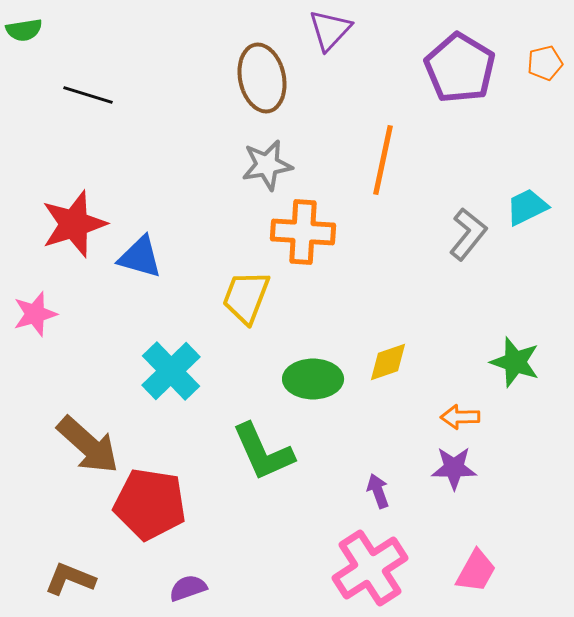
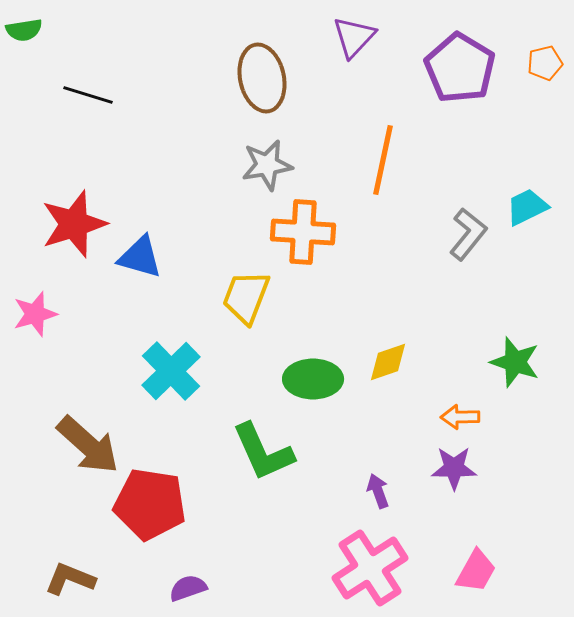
purple triangle: moved 24 px right, 7 px down
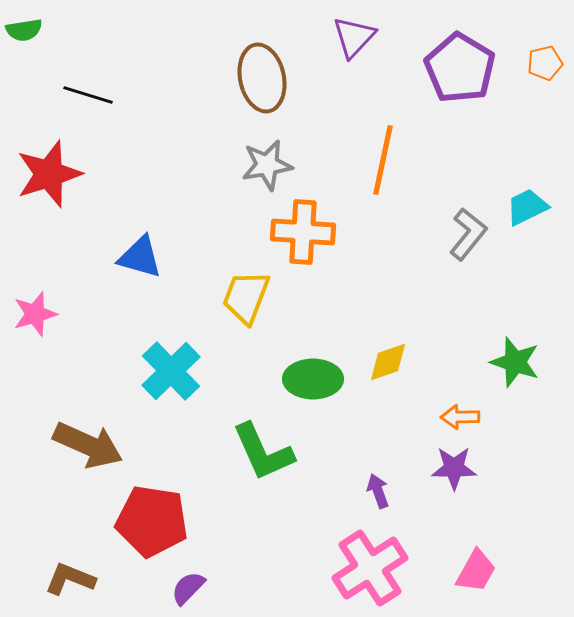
red star: moved 25 px left, 50 px up
brown arrow: rotated 18 degrees counterclockwise
red pentagon: moved 2 px right, 17 px down
purple semicircle: rotated 27 degrees counterclockwise
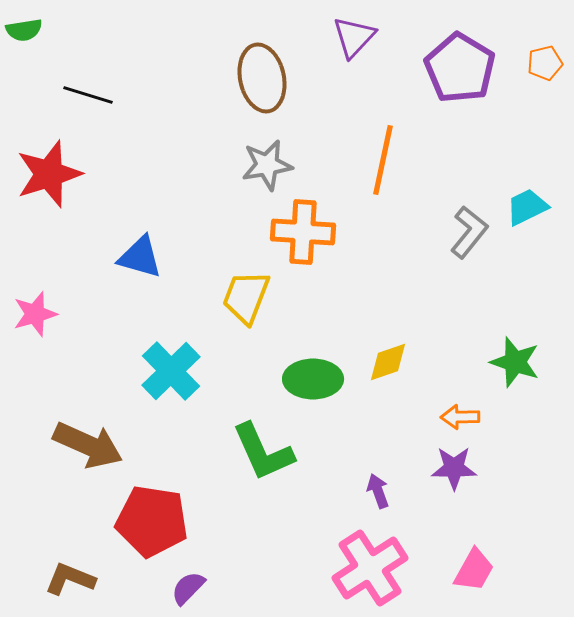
gray L-shape: moved 1 px right, 2 px up
pink trapezoid: moved 2 px left, 1 px up
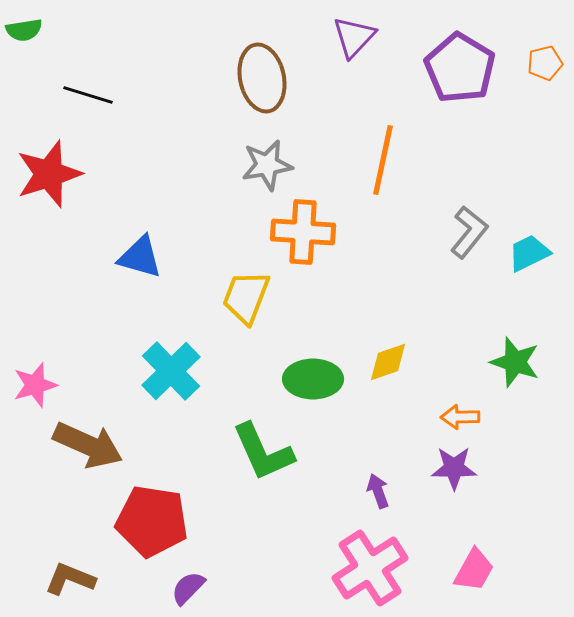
cyan trapezoid: moved 2 px right, 46 px down
pink star: moved 71 px down
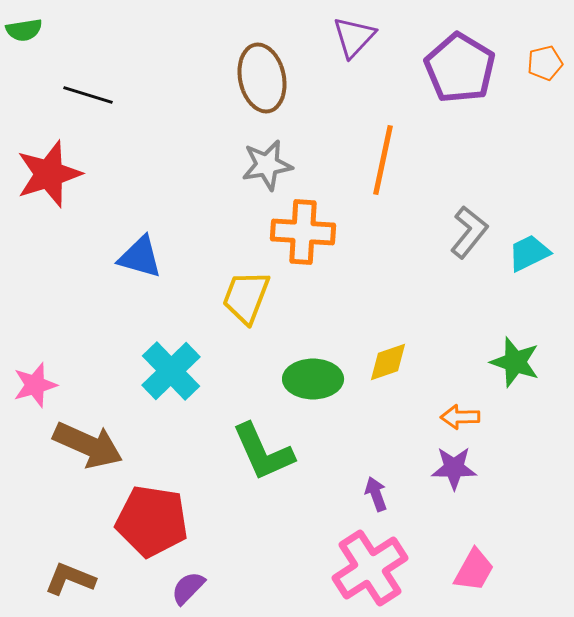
purple arrow: moved 2 px left, 3 px down
